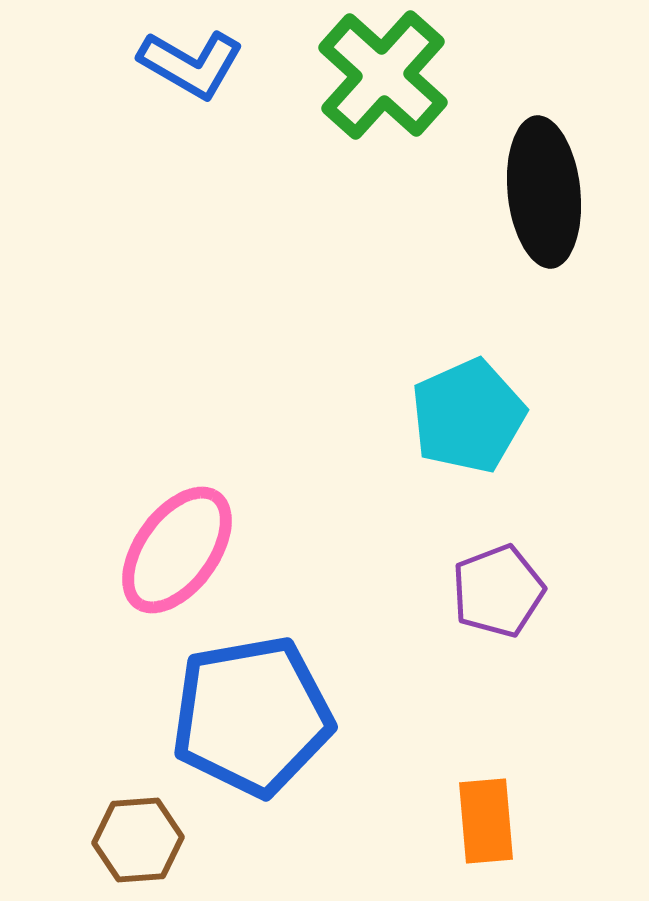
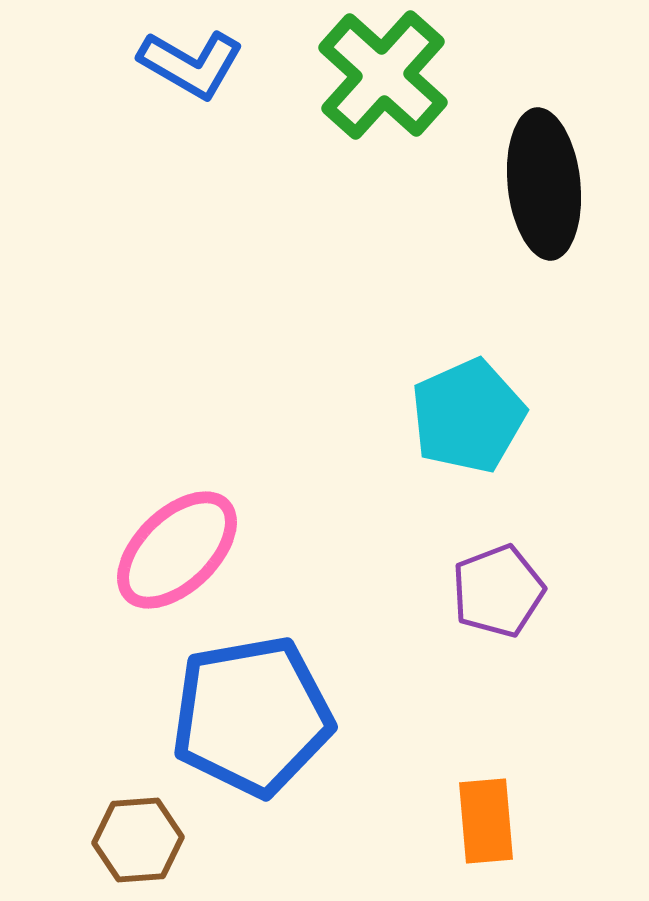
black ellipse: moved 8 px up
pink ellipse: rotated 10 degrees clockwise
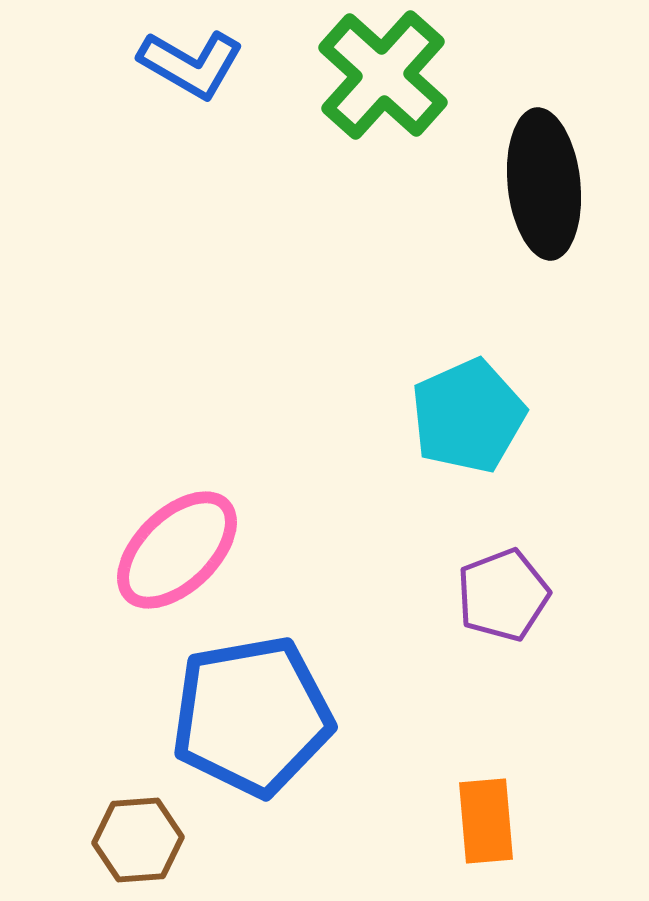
purple pentagon: moved 5 px right, 4 px down
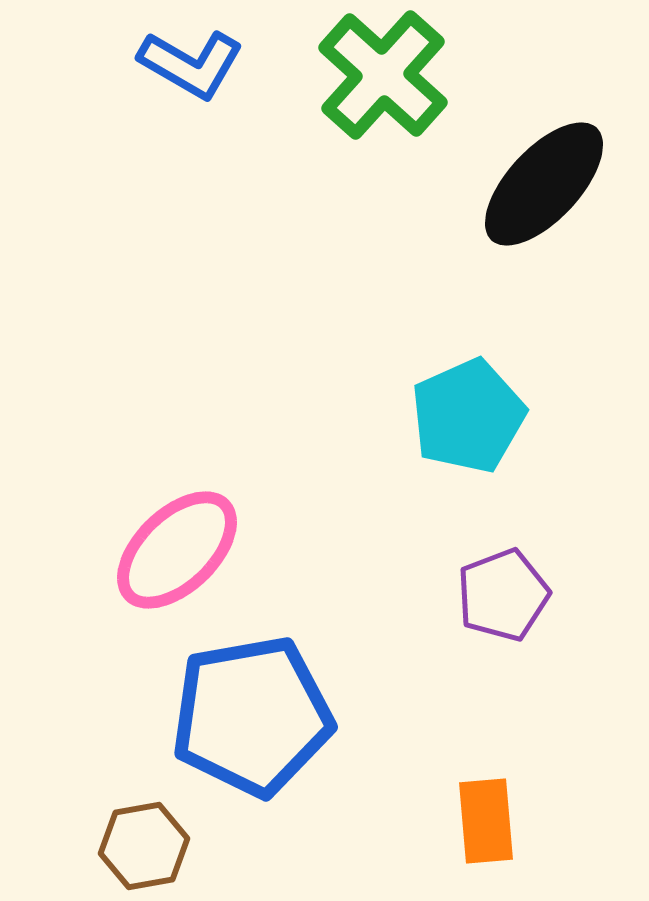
black ellipse: rotated 49 degrees clockwise
brown hexagon: moved 6 px right, 6 px down; rotated 6 degrees counterclockwise
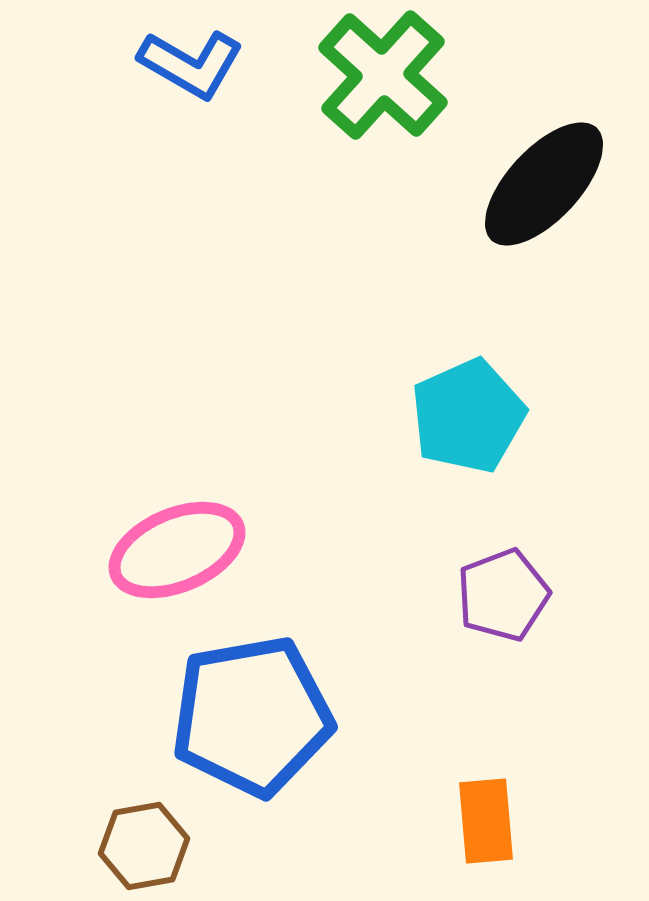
pink ellipse: rotated 21 degrees clockwise
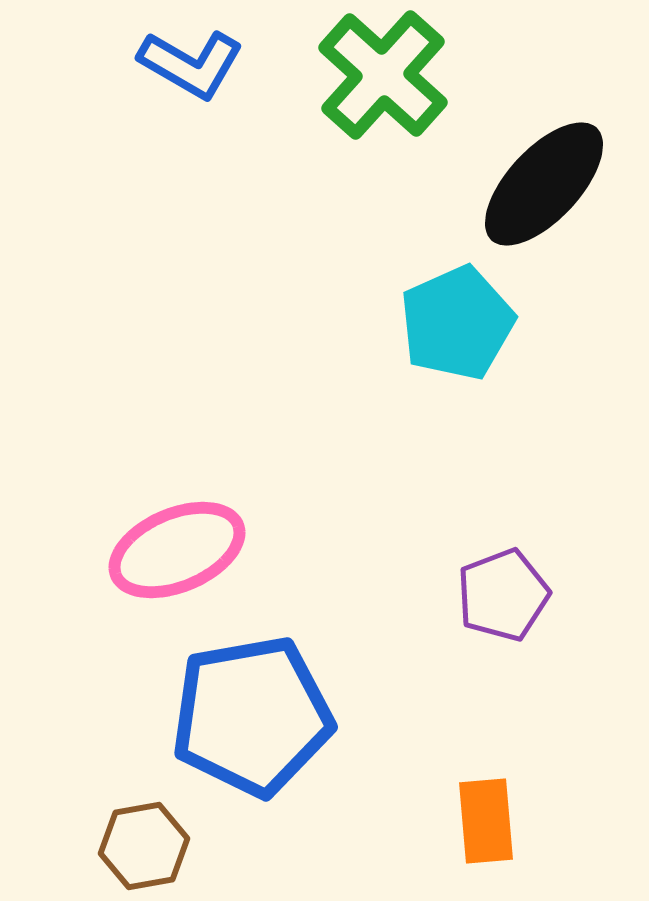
cyan pentagon: moved 11 px left, 93 px up
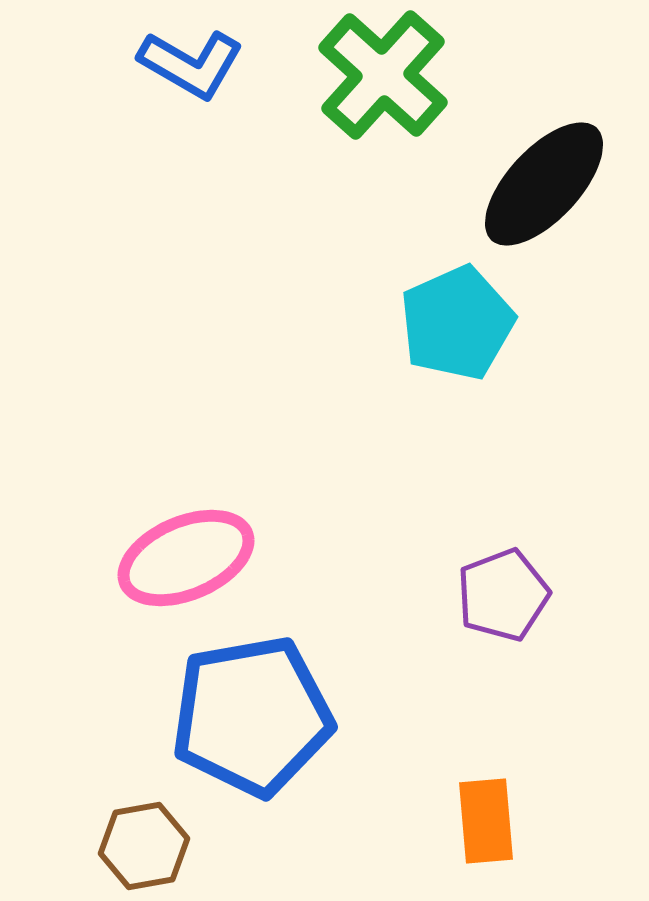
pink ellipse: moved 9 px right, 8 px down
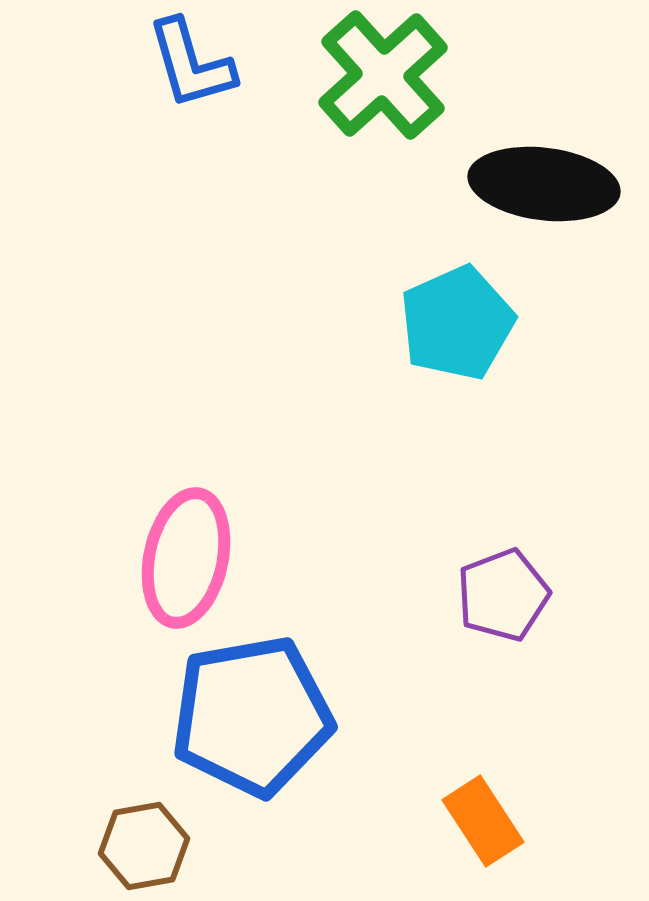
blue L-shape: rotated 44 degrees clockwise
green cross: rotated 6 degrees clockwise
black ellipse: rotated 54 degrees clockwise
pink ellipse: rotated 55 degrees counterclockwise
orange rectangle: moved 3 px left; rotated 28 degrees counterclockwise
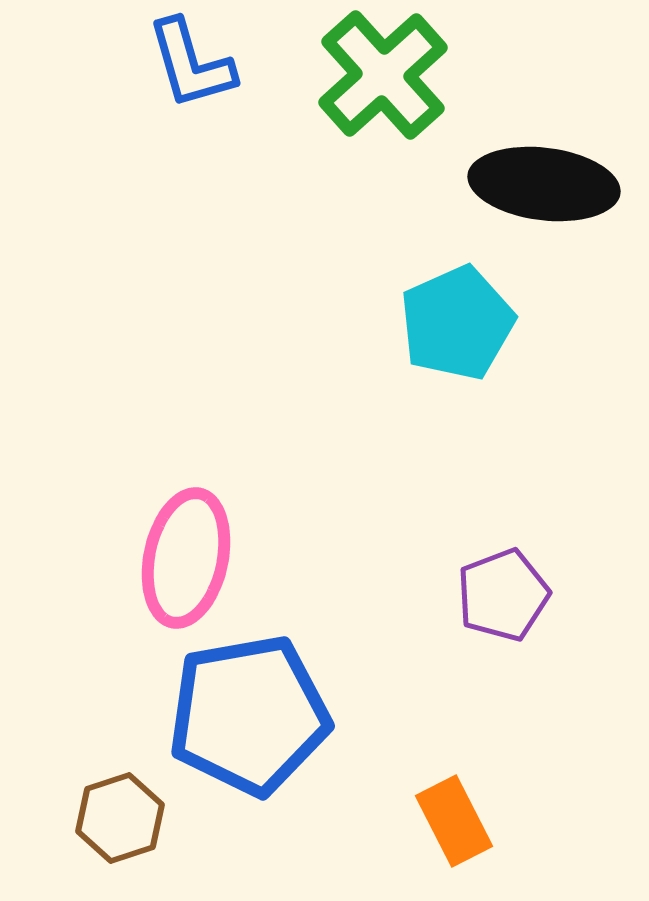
blue pentagon: moved 3 px left, 1 px up
orange rectangle: moved 29 px left; rotated 6 degrees clockwise
brown hexagon: moved 24 px left, 28 px up; rotated 8 degrees counterclockwise
